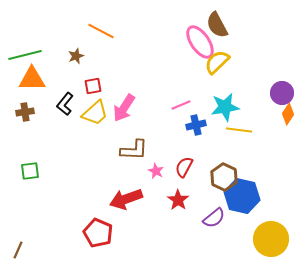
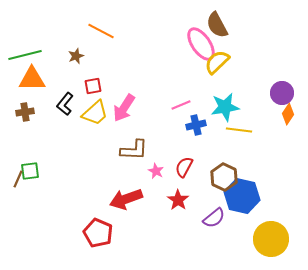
pink ellipse: moved 1 px right, 2 px down
brown line: moved 71 px up
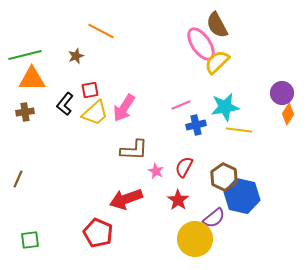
red square: moved 3 px left, 4 px down
green square: moved 69 px down
yellow circle: moved 76 px left
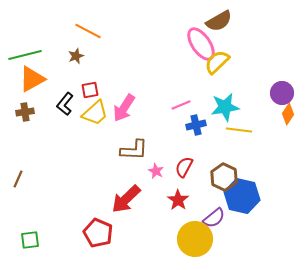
brown semicircle: moved 2 px right, 4 px up; rotated 92 degrees counterclockwise
orange line: moved 13 px left
orange triangle: rotated 28 degrees counterclockwise
red arrow: rotated 24 degrees counterclockwise
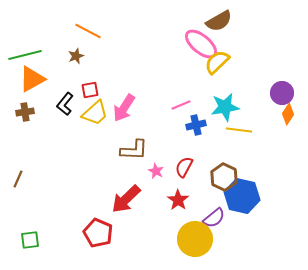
pink ellipse: rotated 16 degrees counterclockwise
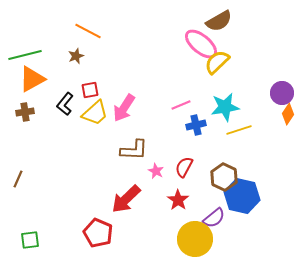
yellow line: rotated 25 degrees counterclockwise
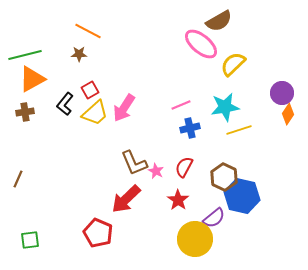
brown star: moved 3 px right, 2 px up; rotated 21 degrees clockwise
yellow semicircle: moved 16 px right, 2 px down
red square: rotated 18 degrees counterclockwise
blue cross: moved 6 px left, 3 px down
brown L-shape: moved 13 px down; rotated 64 degrees clockwise
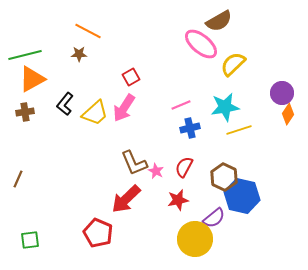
red square: moved 41 px right, 13 px up
red star: rotated 25 degrees clockwise
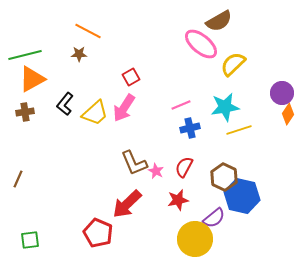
red arrow: moved 1 px right, 5 px down
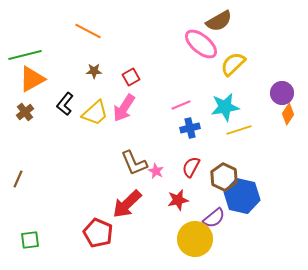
brown star: moved 15 px right, 17 px down
brown cross: rotated 30 degrees counterclockwise
red semicircle: moved 7 px right
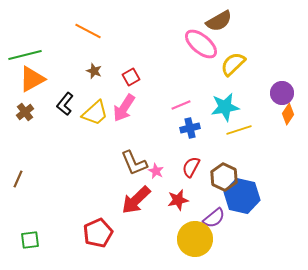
brown star: rotated 21 degrees clockwise
red arrow: moved 9 px right, 4 px up
red pentagon: rotated 24 degrees clockwise
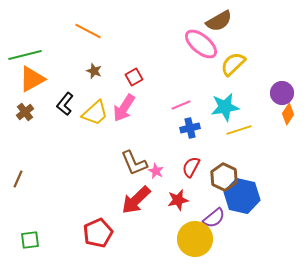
red square: moved 3 px right
